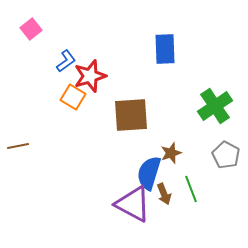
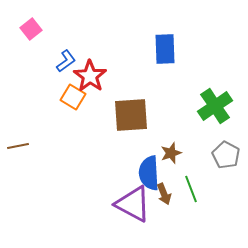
red star: rotated 20 degrees counterclockwise
blue semicircle: rotated 20 degrees counterclockwise
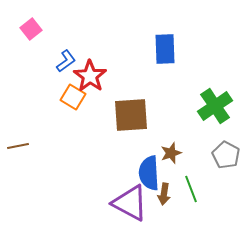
brown arrow: rotated 30 degrees clockwise
purple triangle: moved 3 px left, 1 px up
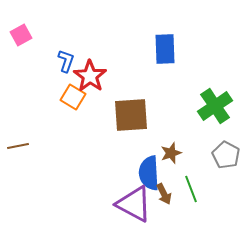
pink square: moved 10 px left, 6 px down; rotated 10 degrees clockwise
blue L-shape: rotated 35 degrees counterclockwise
brown arrow: rotated 35 degrees counterclockwise
purple triangle: moved 4 px right, 1 px down
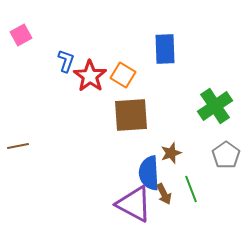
orange square: moved 50 px right, 22 px up
gray pentagon: rotated 8 degrees clockwise
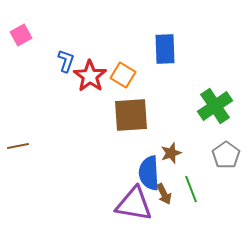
purple triangle: rotated 18 degrees counterclockwise
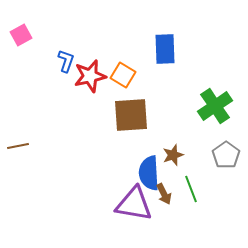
red star: rotated 24 degrees clockwise
brown star: moved 2 px right, 2 px down
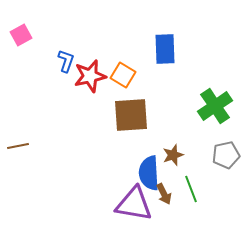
gray pentagon: rotated 24 degrees clockwise
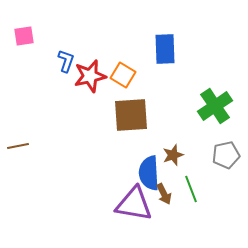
pink square: moved 3 px right, 1 px down; rotated 20 degrees clockwise
